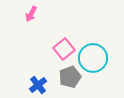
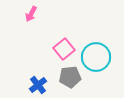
cyan circle: moved 3 px right, 1 px up
gray pentagon: rotated 15 degrees clockwise
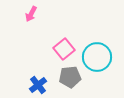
cyan circle: moved 1 px right
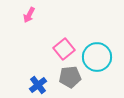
pink arrow: moved 2 px left, 1 px down
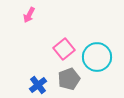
gray pentagon: moved 1 px left, 2 px down; rotated 15 degrees counterclockwise
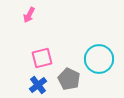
pink square: moved 22 px left, 9 px down; rotated 25 degrees clockwise
cyan circle: moved 2 px right, 2 px down
gray pentagon: rotated 25 degrees counterclockwise
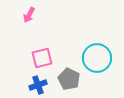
cyan circle: moved 2 px left, 1 px up
blue cross: rotated 18 degrees clockwise
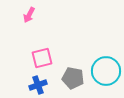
cyan circle: moved 9 px right, 13 px down
gray pentagon: moved 4 px right, 1 px up; rotated 15 degrees counterclockwise
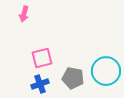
pink arrow: moved 5 px left, 1 px up; rotated 14 degrees counterclockwise
blue cross: moved 2 px right, 1 px up
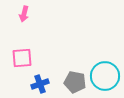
pink square: moved 20 px left; rotated 10 degrees clockwise
cyan circle: moved 1 px left, 5 px down
gray pentagon: moved 2 px right, 4 px down
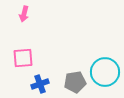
pink square: moved 1 px right
cyan circle: moved 4 px up
gray pentagon: rotated 20 degrees counterclockwise
